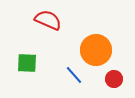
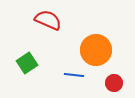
green square: rotated 35 degrees counterclockwise
blue line: rotated 42 degrees counterclockwise
red circle: moved 4 px down
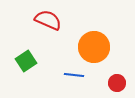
orange circle: moved 2 px left, 3 px up
green square: moved 1 px left, 2 px up
red circle: moved 3 px right
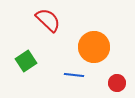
red semicircle: rotated 20 degrees clockwise
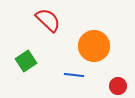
orange circle: moved 1 px up
red circle: moved 1 px right, 3 px down
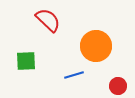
orange circle: moved 2 px right
green square: rotated 30 degrees clockwise
blue line: rotated 24 degrees counterclockwise
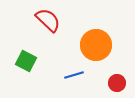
orange circle: moved 1 px up
green square: rotated 30 degrees clockwise
red circle: moved 1 px left, 3 px up
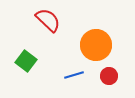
green square: rotated 10 degrees clockwise
red circle: moved 8 px left, 7 px up
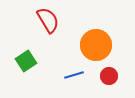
red semicircle: rotated 16 degrees clockwise
green square: rotated 20 degrees clockwise
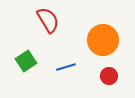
orange circle: moved 7 px right, 5 px up
blue line: moved 8 px left, 8 px up
